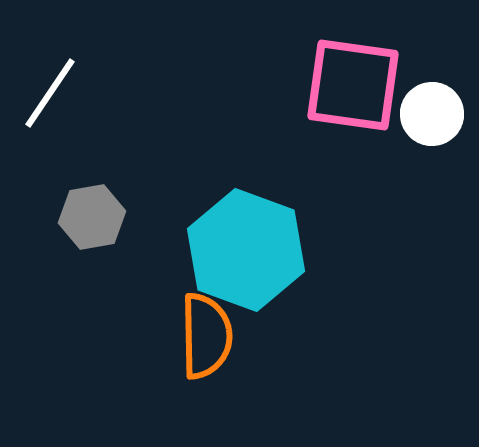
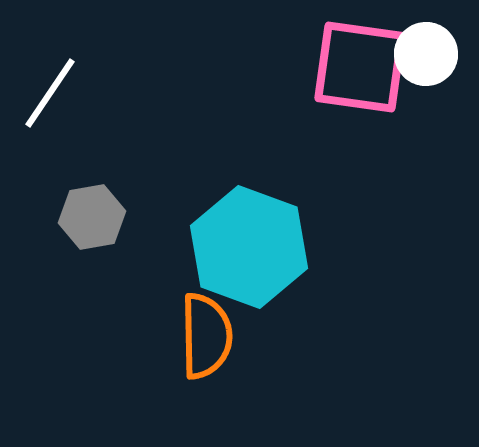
pink square: moved 7 px right, 18 px up
white circle: moved 6 px left, 60 px up
cyan hexagon: moved 3 px right, 3 px up
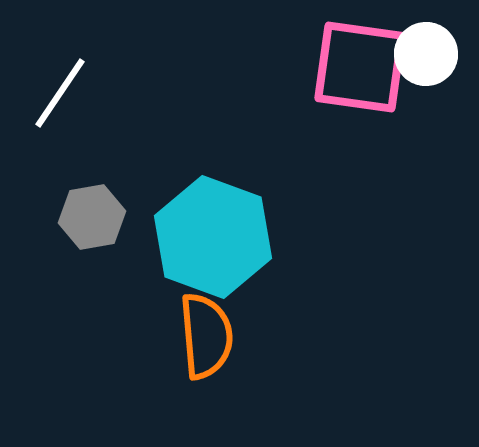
white line: moved 10 px right
cyan hexagon: moved 36 px left, 10 px up
orange semicircle: rotated 4 degrees counterclockwise
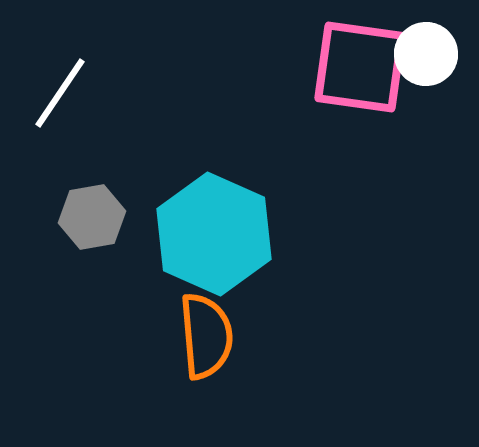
cyan hexagon: moved 1 px right, 3 px up; rotated 4 degrees clockwise
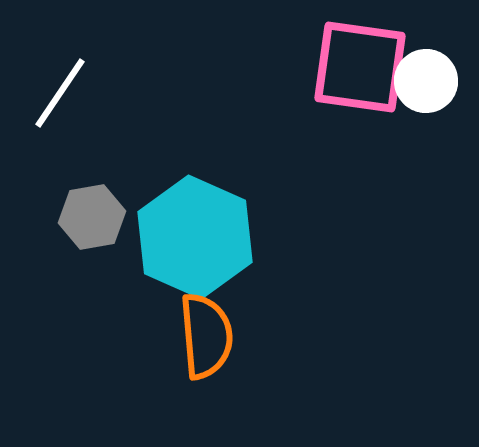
white circle: moved 27 px down
cyan hexagon: moved 19 px left, 3 px down
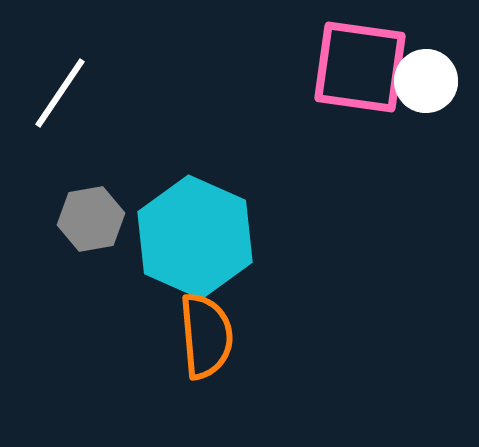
gray hexagon: moved 1 px left, 2 px down
